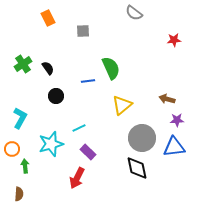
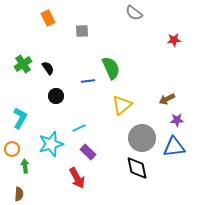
gray square: moved 1 px left
brown arrow: rotated 42 degrees counterclockwise
red arrow: rotated 55 degrees counterclockwise
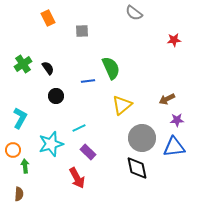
orange circle: moved 1 px right, 1 px down
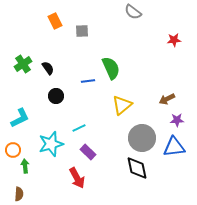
gray semicircle: moved 1 px left, 1 px up
orange rectangle: moved 7 px right, 3 px down
cyan L-shape: rotated 35 degrees clockwise
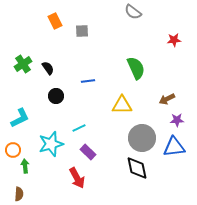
green semicircle: moved 25 px right
yellow triangle: rotated 40 degrees clockwise
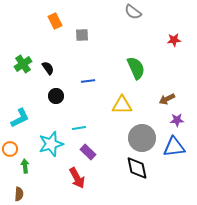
gray square: moved 4 px down
cyan line: rotated 16 degrees clockwise
orange circle: moved 3 px left, 1 px up
